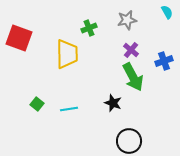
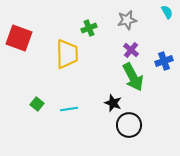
black circle: moved 16 px up
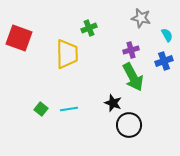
cyan semicircle: moved 23 px down
gray star: moved 14 px right, 2 px up; rotated 24 degrees clockwise
purple cross: rotated 35 degrees clockwise
green square: moved 4 px right, 5 px down
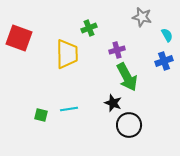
gray star: moved 1 px right, 1 px up
purple cross: moved 14 px left
green arrow: moved 6 px left
green square: moved 6 px down; rotated 24 degrees counterclockwise
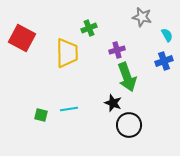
red square: moved 3 px right; rotated 8 degrees clockwise
yellow trapezoid: moved 1 px up
green arrow: rotated 8 degrees clockwise
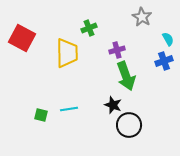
gray star: rotated 18 degrees clockwise
cyan semicircle: moved 1 px right, 4 px down
green arrow: moved 1 px left, 1 px up
black star: moved 2 px down
